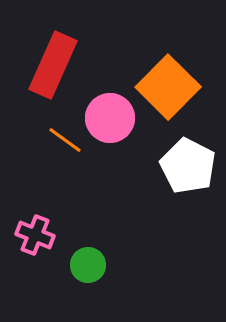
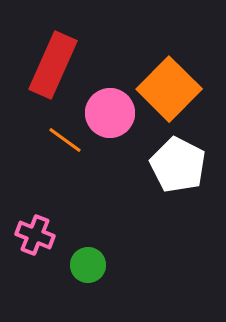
orange square: moved 1 px right, 2 px down
pink circle: moved 5 px up
white pentagon: moved 10 px left, 1 px up
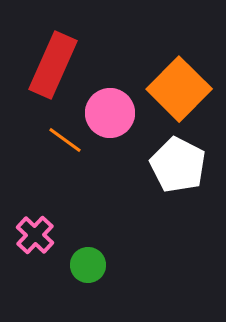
orange square: moved 10 px right
pink cross: rotated 21 degrees clockwise
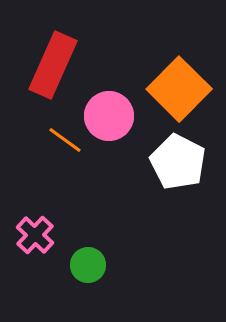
pink circle: moved 1 px left, 3 px down
white pentagon: moved 3 px up
